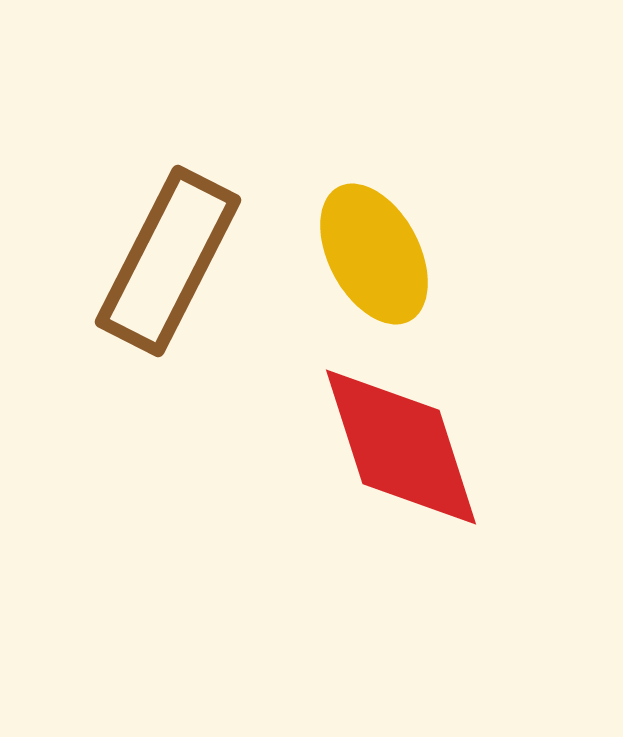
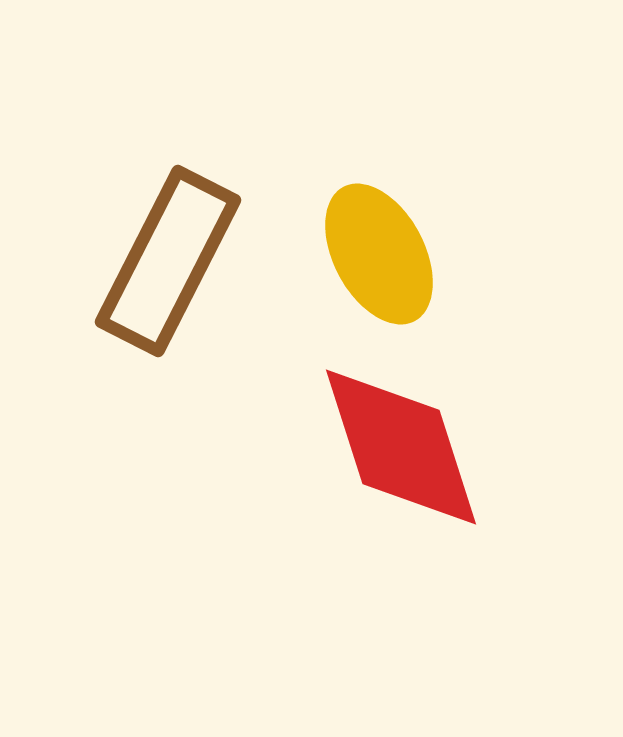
yellow ellipse: moved 5 px right
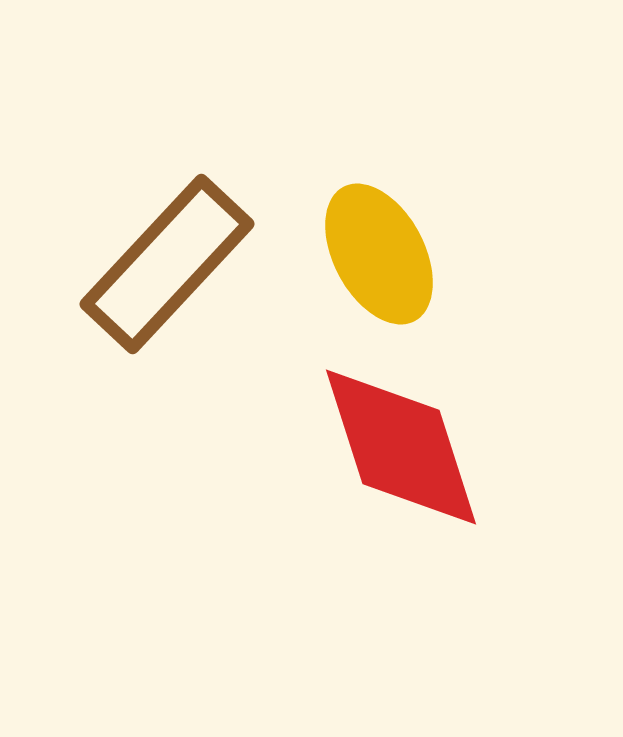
brown rectangle: moved 1 px left, 3 px down; rotated 16 degrees clockwise
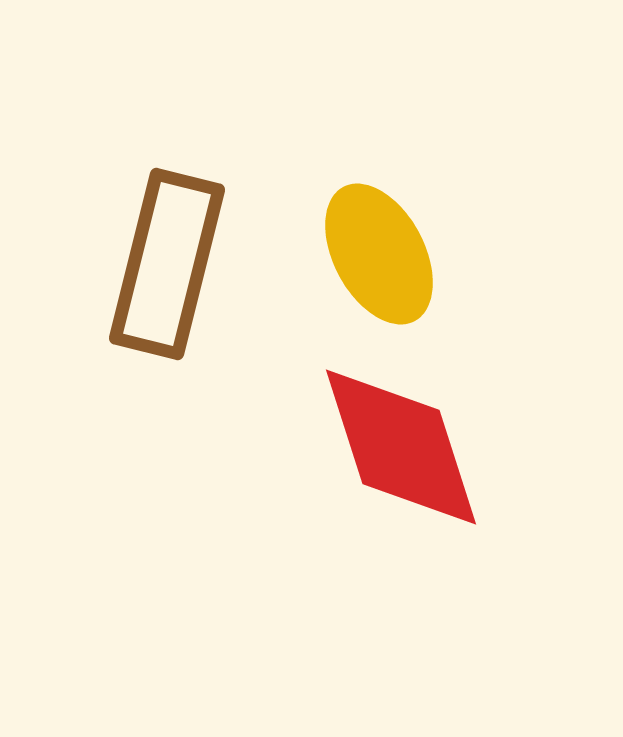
brown rectangle: rotated 29 degrees counterclockwise
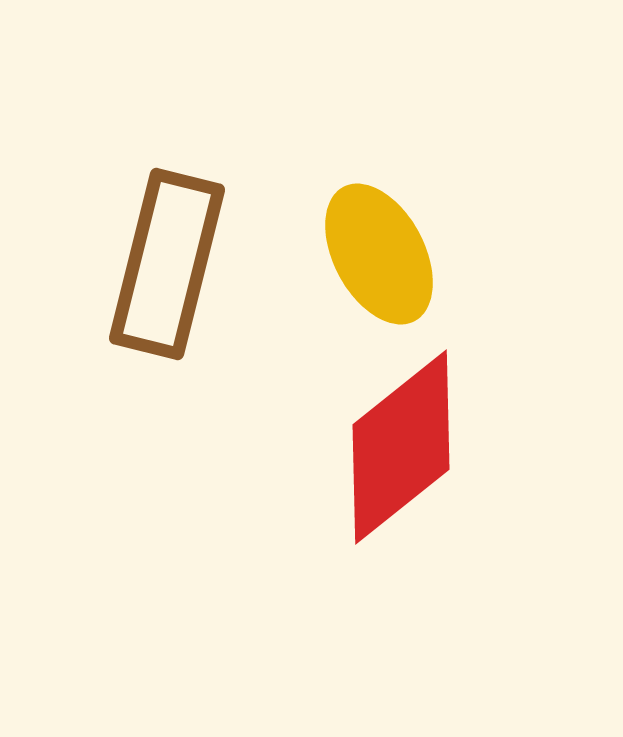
red diamond: rotated 69 degrees clockwise
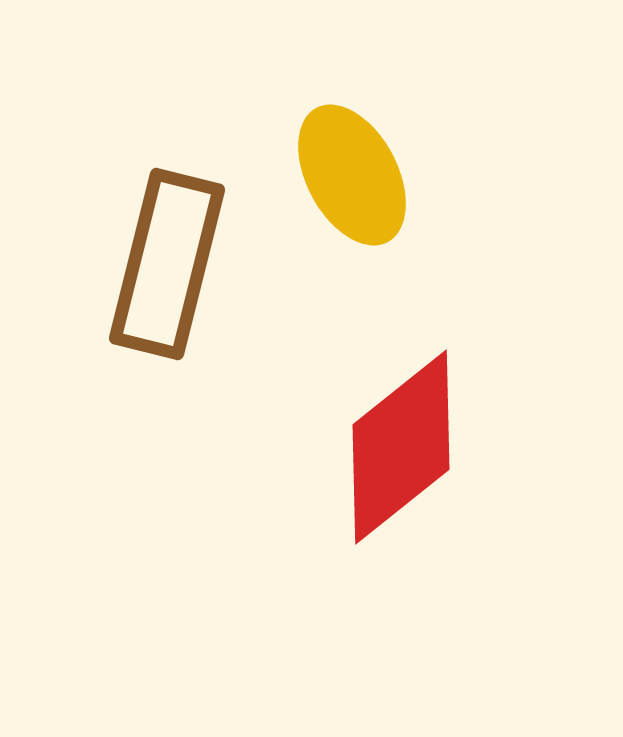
yellow ellipse: moved 27 px left, 79 px up
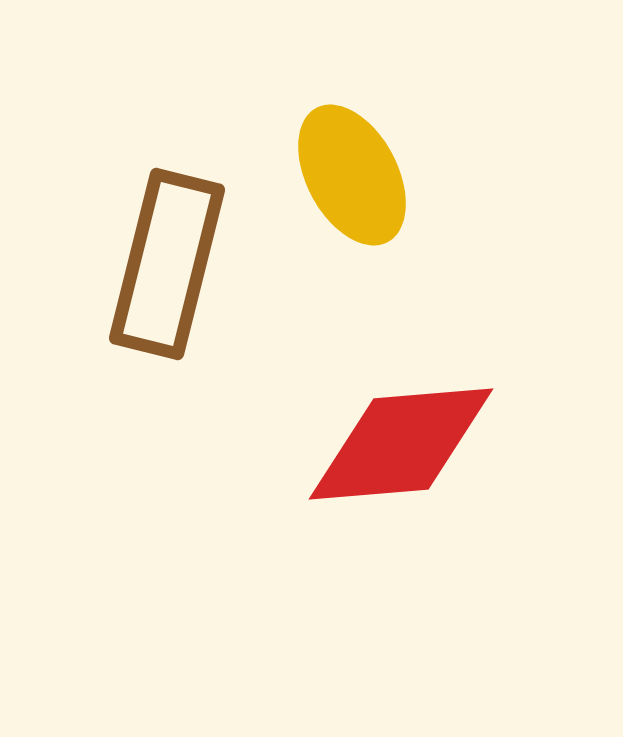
red diamond: moved 3 px up; rotated 34 degrees clockwise
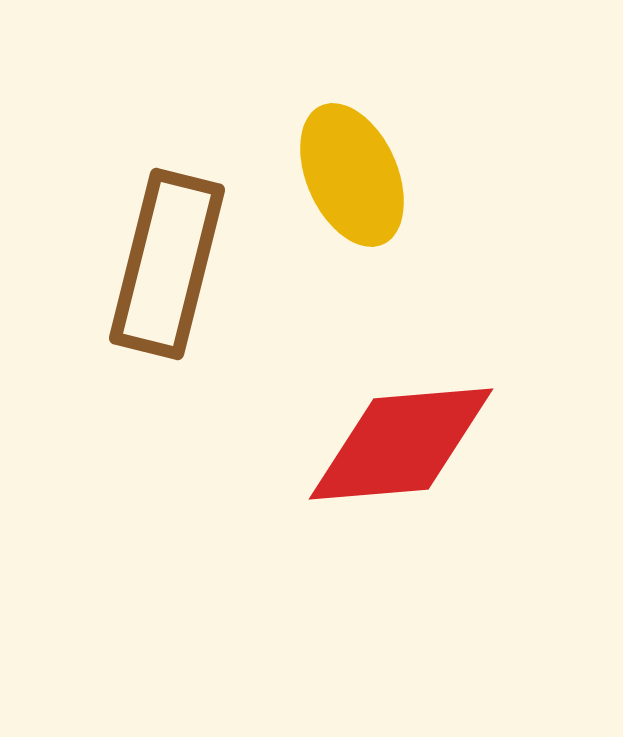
yellow ellipse: rotated 4 degrees clockwise
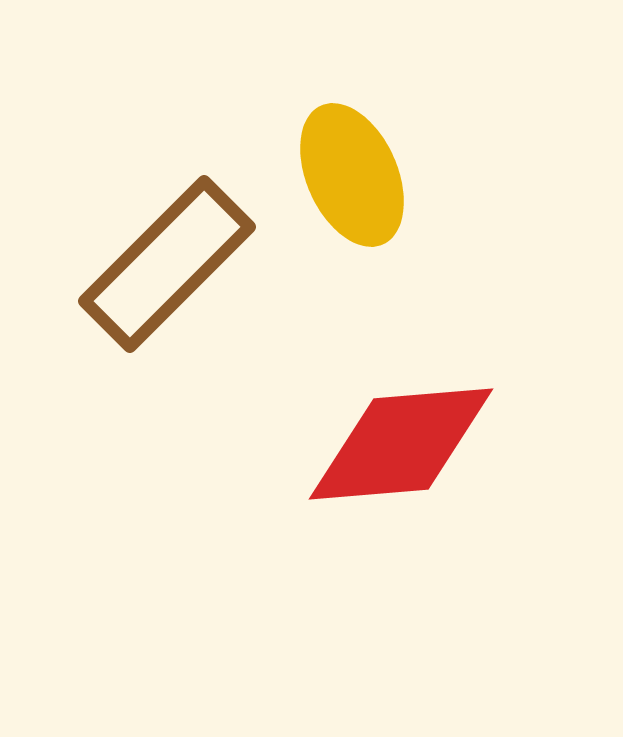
brown rectangle: rotated 31 degrees clockwise
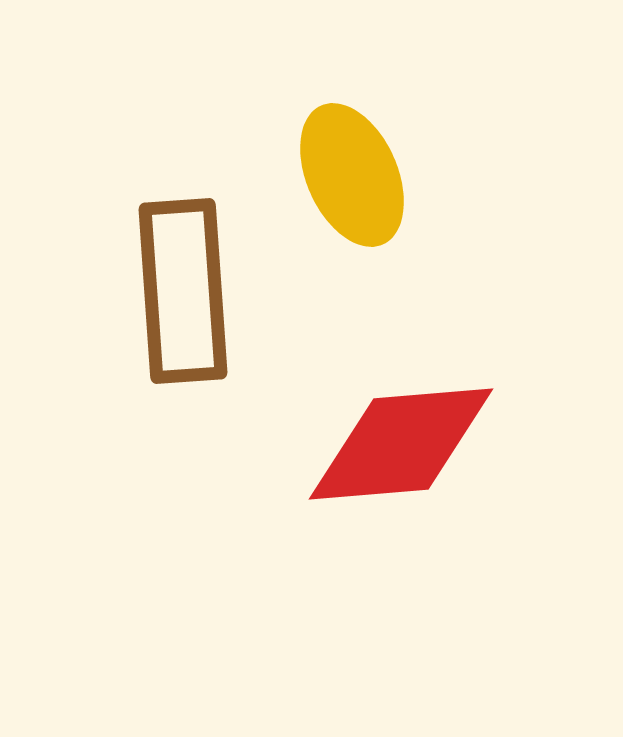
brown rectangle: moved 16 px right, 27 px down; rotated 49 degrees counterclockwise
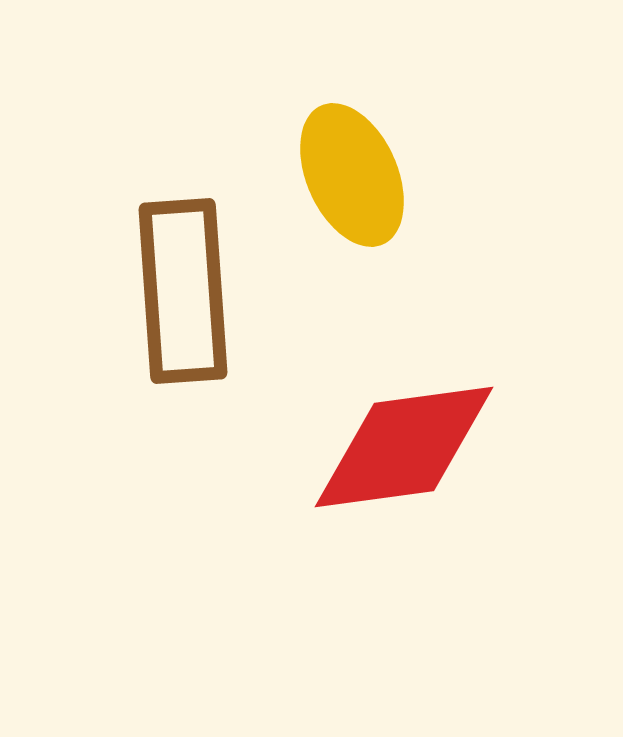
red diamond: moved 3 px right, 3 px down; rotated 3 degrees counterclockwise
